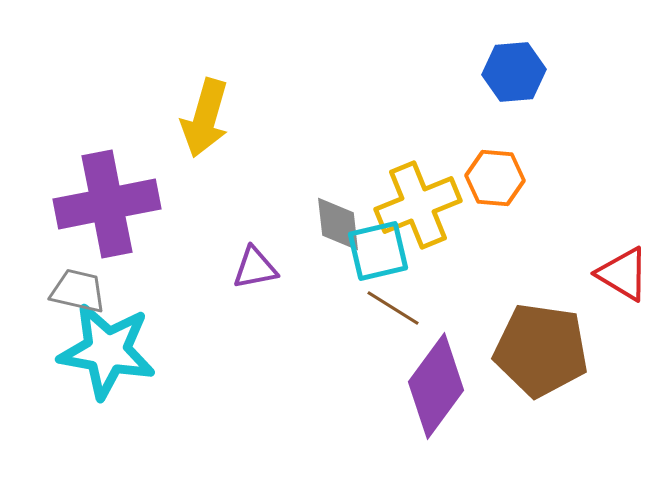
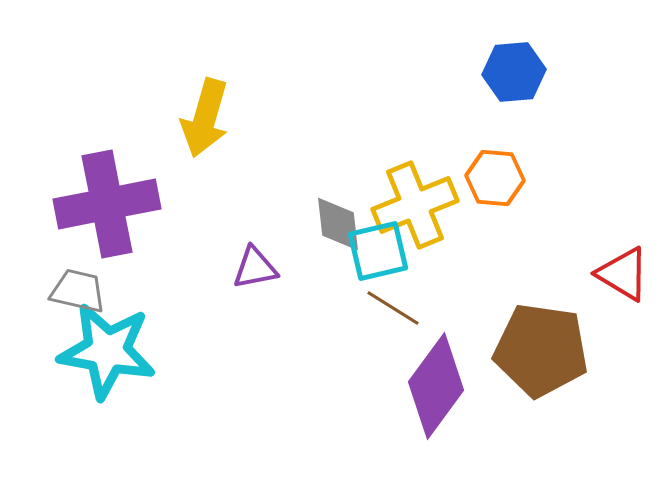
yellow cross: moved 3 px left
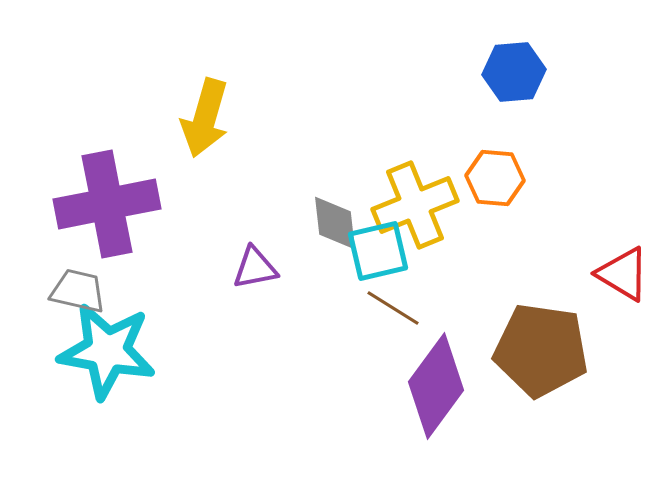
gray diamond: moved 3 px left, 1 px up
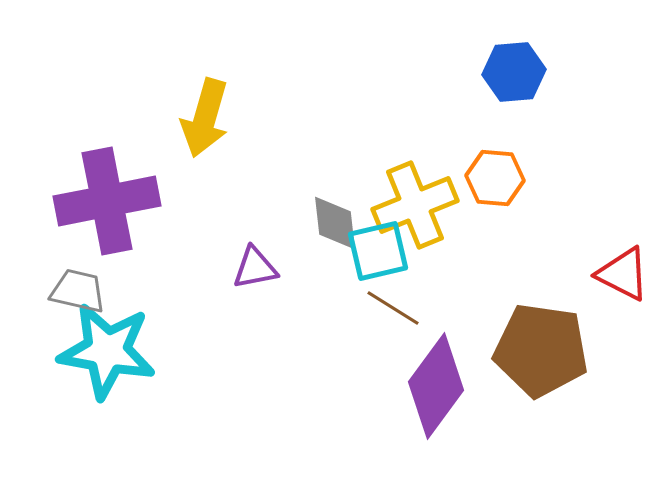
purple cross: moved 3 px up
red triangle: rotated 4 degrees counterclockwise
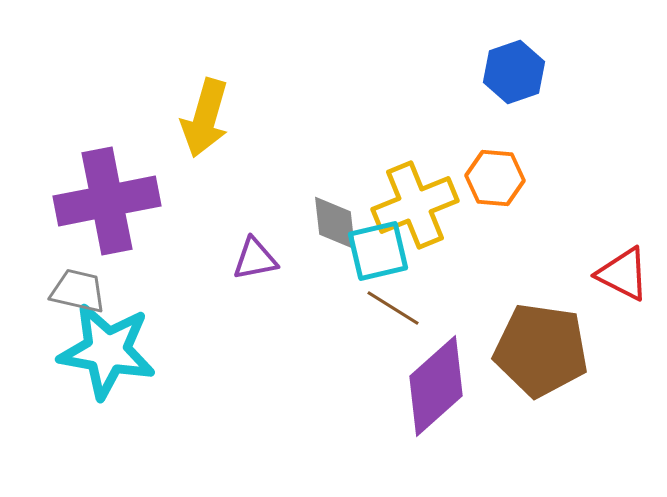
blue hexagon: rotated 14 degrees counterclockwise
purple triangle: moved 9 px up
purple diamond: rotated 12 degrees clockwise
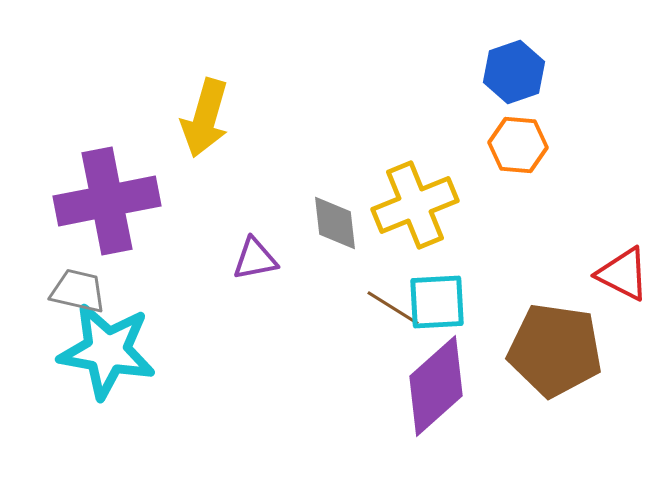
orange hexagon: moved 23 px right, 33 px up
cyan square: moved 59 px right, 51 px down; rotated 10 degrees clockwise
brown pentagon: moved 14 px right
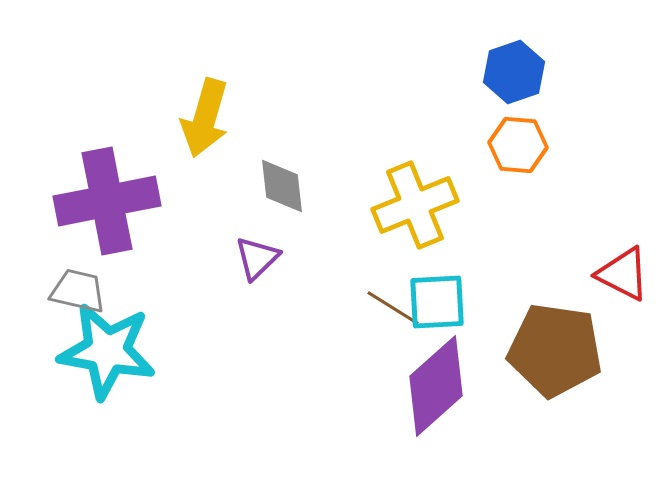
gray diamond: moved 53 px left, 37 px up
purple triangle: moved 2 px right, 1 px up; rotated 33 degrees counterclockwise
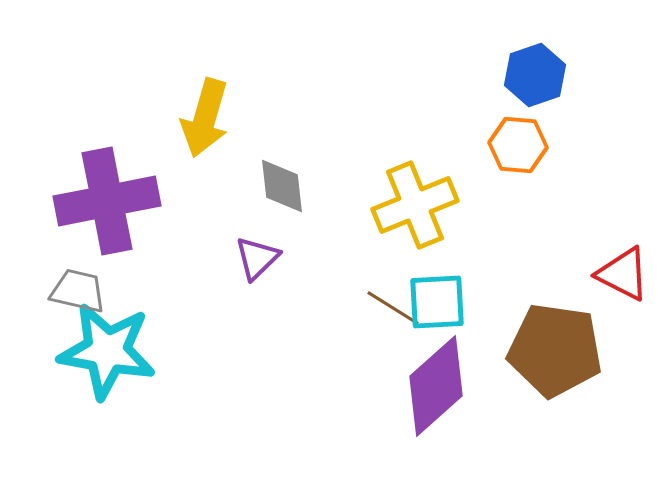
blue hexagon: moved 21 px right, 3 px down
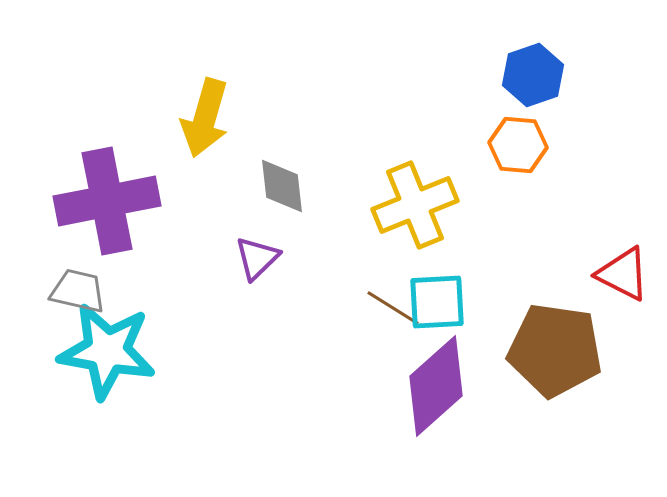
blue hexagon: moved 2 px left
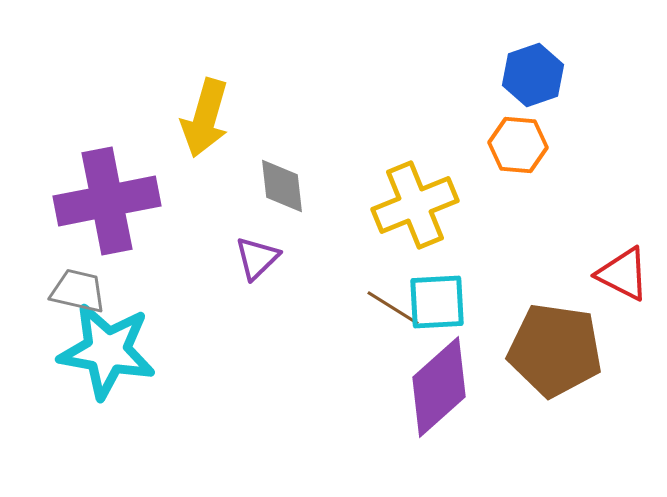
purple diamond: moved 3 px right, 1 px down
